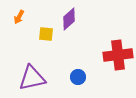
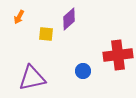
blue circle: moved 5 px right, 6 px up
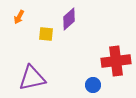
red cross: moved 2 px left, 6 px down
blue circle: moved 10 px right, 14 px down
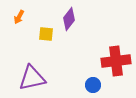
purple diamond: rotated 10 degrees counterclockwise
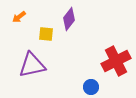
orange arrow: rotated 24 degrees clockwise
red cross: rotated 20 degrees counterclockwise
purple triangle: moved 13 px up
blue circle: moved 2 px left, 2 px down
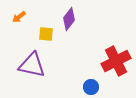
purple triangle: rotated 24 degrees clockwise
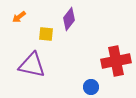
red cross: rotated 16 degrees clockwise
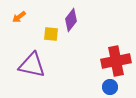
purple diamond: moved 2 px right, 1 px down
yellow square: moved 5 px right
blue circle: moved 19 px right
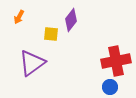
orange arrow: rotated 24 degrees counterclockwise
purple triangle: moved 2 px up; rotated 48 degrees counterclockwise
